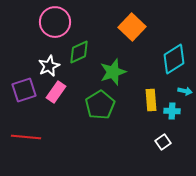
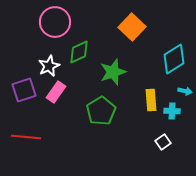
green pentagon: moved 1 px right, 6 px down
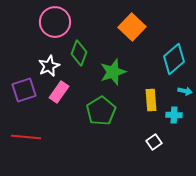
green diamond: moved 1 px down; rotated 45 degrees counterclockwise
cyan diamond: rotated 8 degrees counterclockwise
pink rectangle: moved 3 px right
cyan cross: moved 2 px right, 4 px down
white square: moved 9 px left
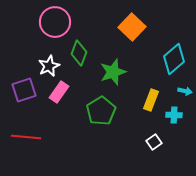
yellow rectangle: rotated 25 degrees clockwise
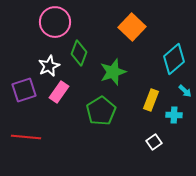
cyan arrow: rotated 32 degrees clockwise
